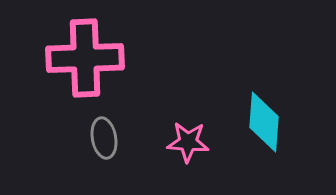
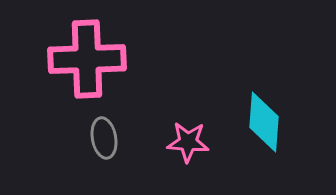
pink cross: moved 2 px right, 1 px down
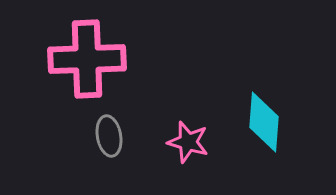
gray ellipse: moved 5 px right, 2 px up
pink star: rotated 12 degrees clockwise
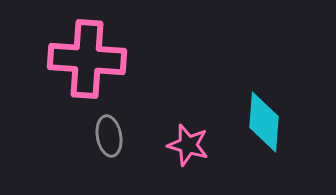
pink cross: rotated 6 degrees clockwise
pink star: moved 3 px down
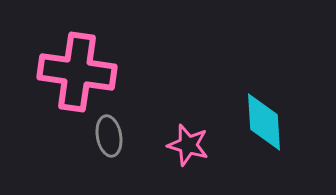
pink cross: moved 10 px left, 13 px down; rotated 4 degrees clockwise
cyan diamond: rotated 8 degrees counterclockwise
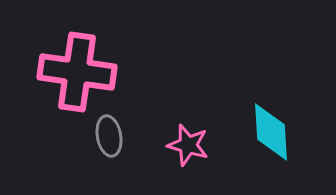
cyan diamond: moved 7 px right, 10 px down
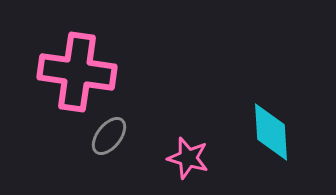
gray ellipse: rotated 48 degrees clockwise
pink star: moved 13 px down
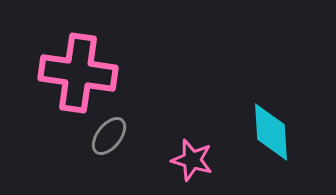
pink cross: moved 1 px right, 1 px down
pink star: moved 4 px right, 2 px down
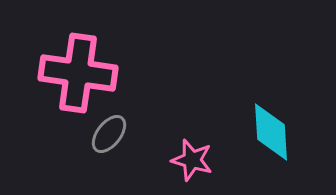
gray ellipse: moved 2 px up
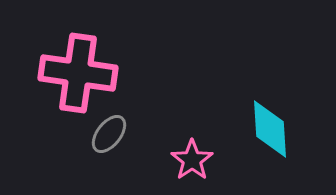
cyan diamond: moved 1 px left, 3 px up
pink star: rotated 21 degrees clockwise
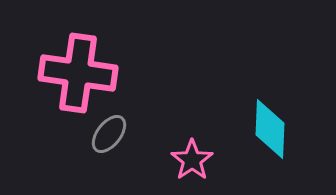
cyan diamond: rotated 6 degrees clockwise
